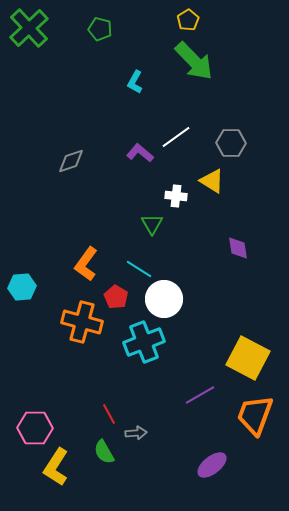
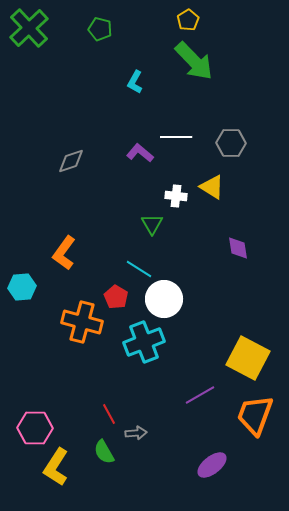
white line: rotated 36 degrees clockwise
yellow triangle: moved 6 px down
orange L-shape: moved 22 px left, 11 px up
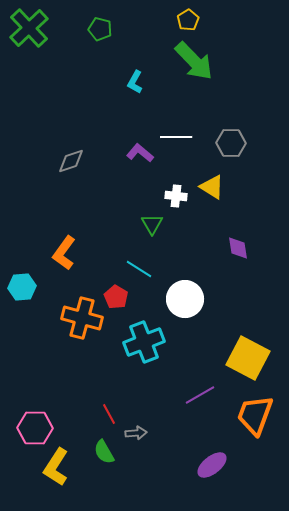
white circle: moved 21 px right
orange cross: moved 4 px up
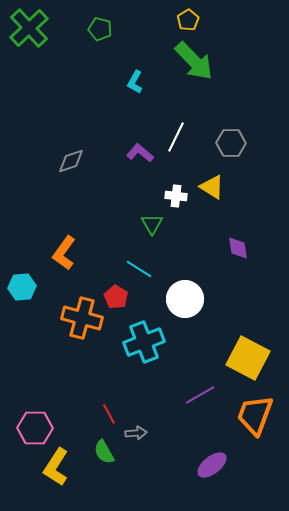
white line: rotated 64 degrees counterclockwise
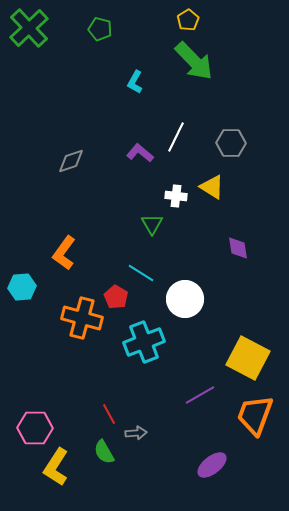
cyan line: moved 2 px right, 4 px down
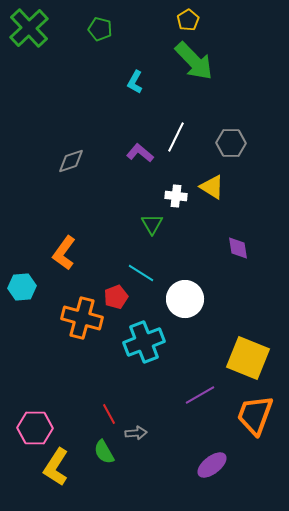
red pentagon: rotated 20 degrees clockwise
yellow square: rotated 6 degrees counterclockwise
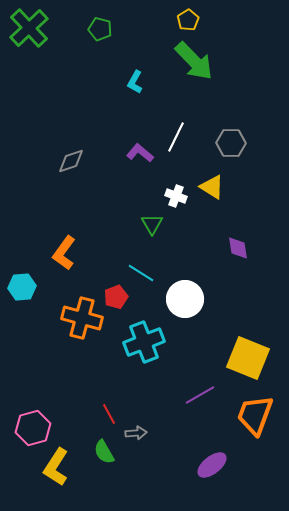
white cross: rotated 15 degrees clockwise
pink hexagon: moved 2 px left; rotated 16 degrees counterclockwise
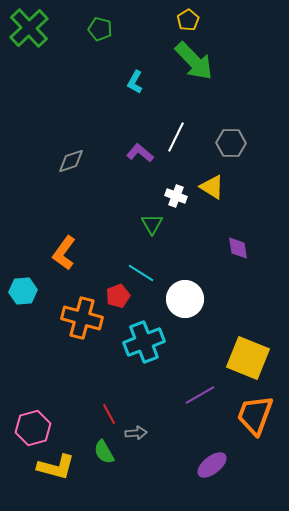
cyan hexagon: moved 1 px right, 4 px down
red pentagon: moved 2 px right, 1 px up
yellow L-shape: rotated 108 degrees counterclockwise
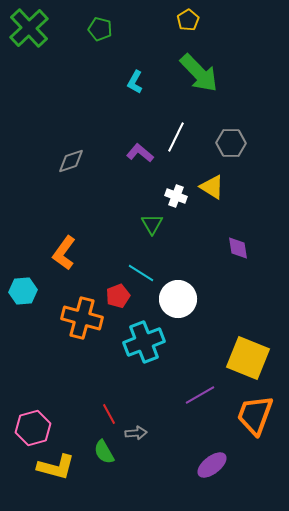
green arrow: moved 5 px right, 12 px down
white circle: moved 7 px left
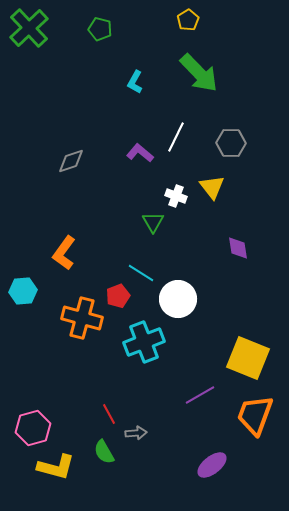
yellow triangle: rotated 20 degrees clockwise
green triangle: moved 1 px right, 2 px up
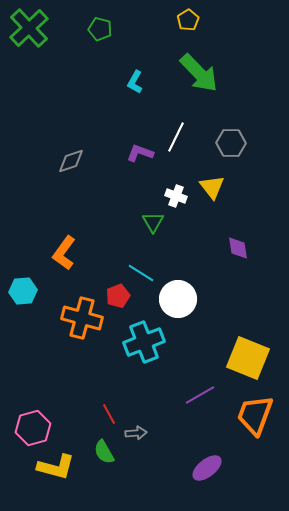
purple L-shape: rotated 20 degrees counterclockwise
purple ellipse: moved 5 px left, 3 px down
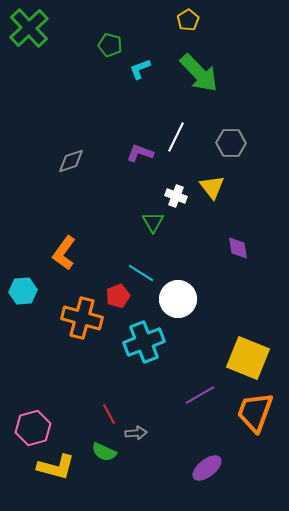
green pentagon: moved 10 px right, 16 px down
cyan L-shape: moved 5 px right, 13 px up; rotated 40 degrees clockwise
orange trapezoid: moved 3 px up
green semicircle: rotated 35 degrees counterclockwise
